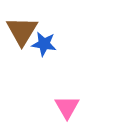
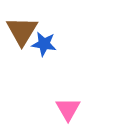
pink triangle: moved 1 px right, 2 px down
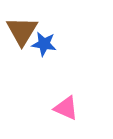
pink triangle: moved 2 px left, 1 px up; rotated 36 degrees counterclockwise
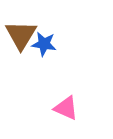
brown triangle: moved 1 px left, 4 px down
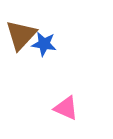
brown triangle: rotated 12 degrees clockwise
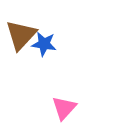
pink triangle: moved 2 px left; rotated 48 degrees clockwise
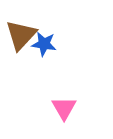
pink triangle: rotated 12 degrees counterclockwise
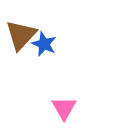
blue star: rotated 15 degrees clockwise
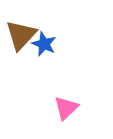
pink triangle: moved 2 px right; rotated 16 degrees clockwise
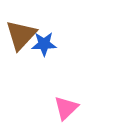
blue star: rotated 25 degrees counterclockwise
